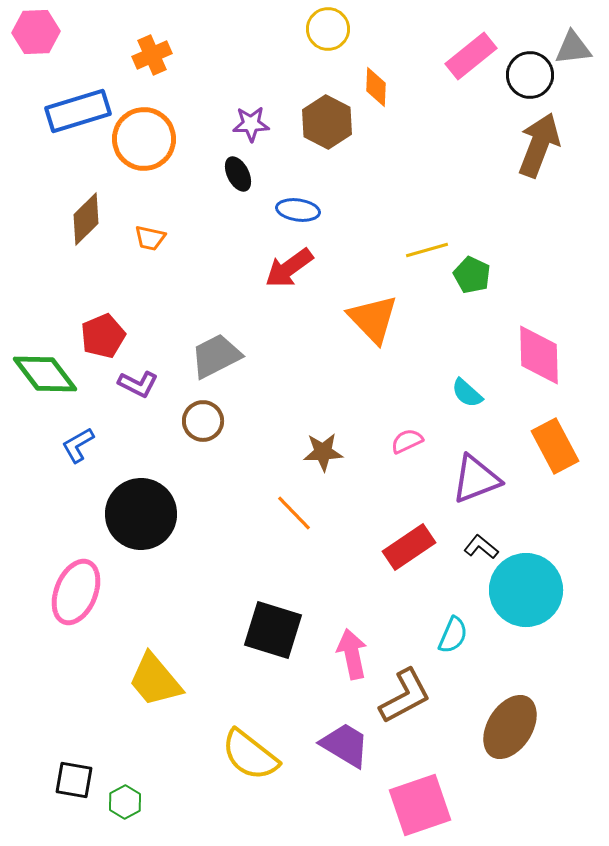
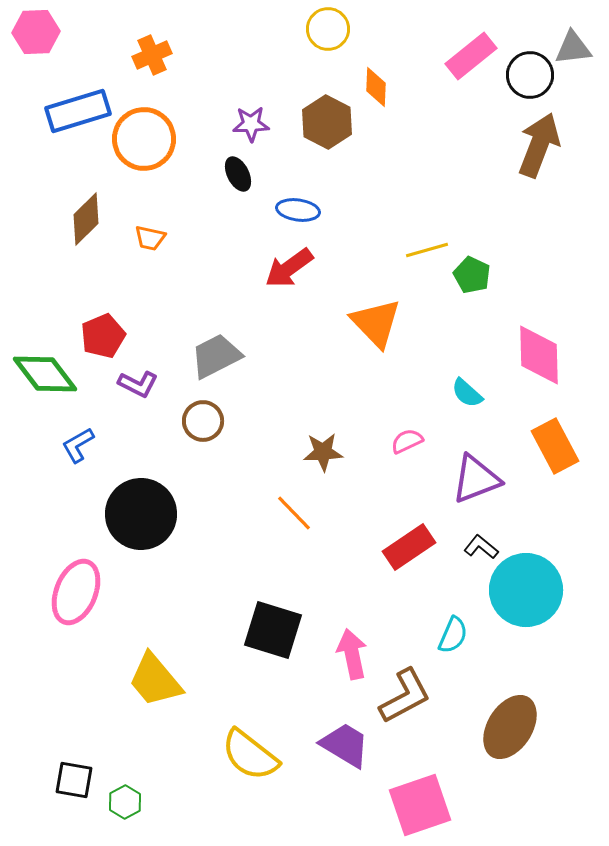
orange triangle at (373, 319): moved 3 px right, 4 px down
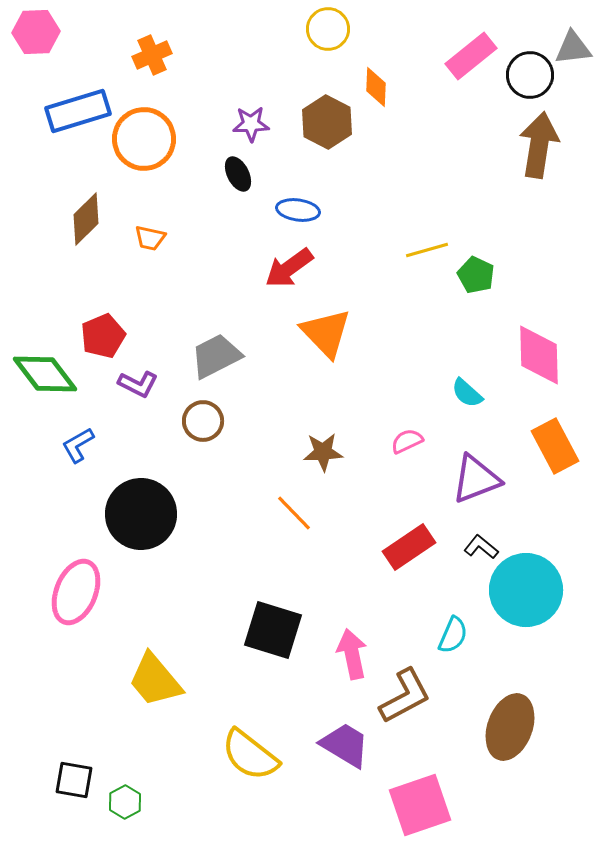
brown arrow at (539, 145): rotated 12 degrees counterclockwise
green pentagon at (472, 275): moved 4 px right
orange triangle at (376, 323): moved 50 px left, 10 px down
brown ellipse at (510, 727): rotated 12 degrees counterclockwise
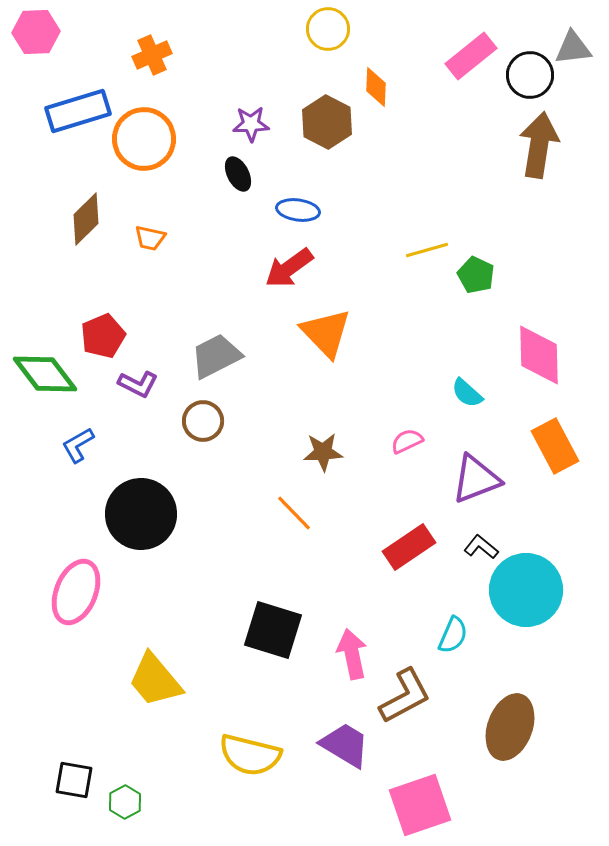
yellow semicircle at (250, 755): rotated 24 degrees counterclockwise
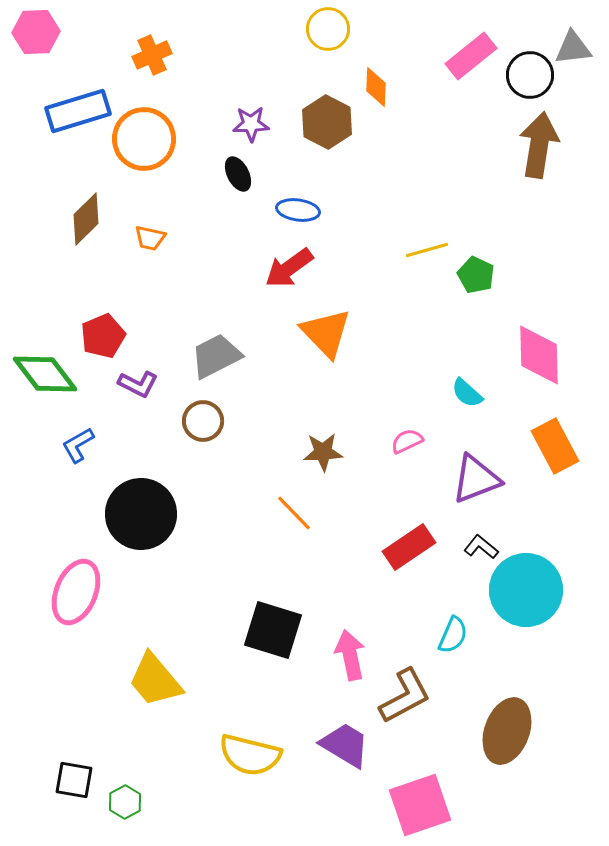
pink arrow at (352, 654): moved 2 px left, 1 px down
brown ellipse at (510, 727): moved 3 px left, 4 px down
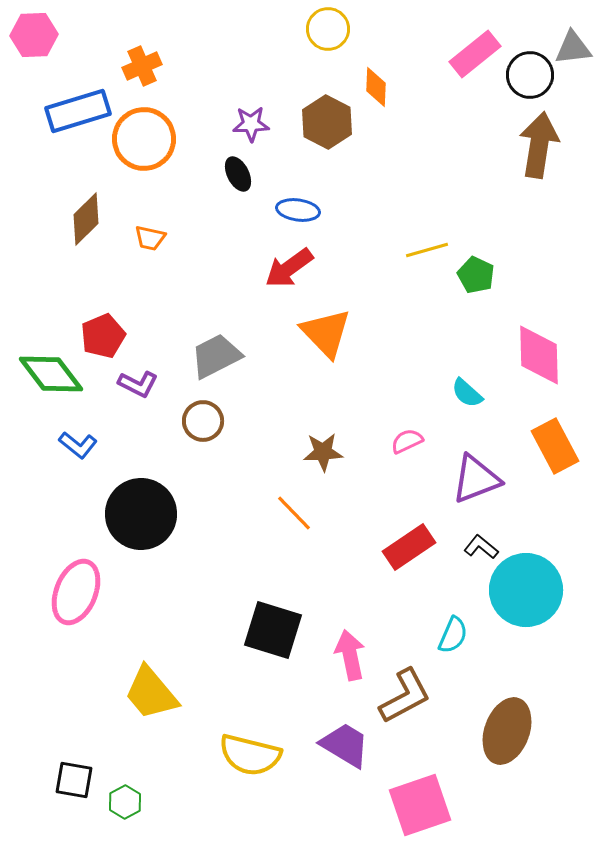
pink hexagon at (36, 32): moved 2 px left, 3 px down
orange cross at (152, 55): moved 10 px left, 11 px down
pink rectangle at (471, 56): moved 4 px right, 2 px up
green diamond at (45, 374): moved 6 px right
blue L-shape at (78, 445): rotated 111 degrees counterclockwise
yellow trapezoid at (155, 680): moved 4 px left, 13 px down
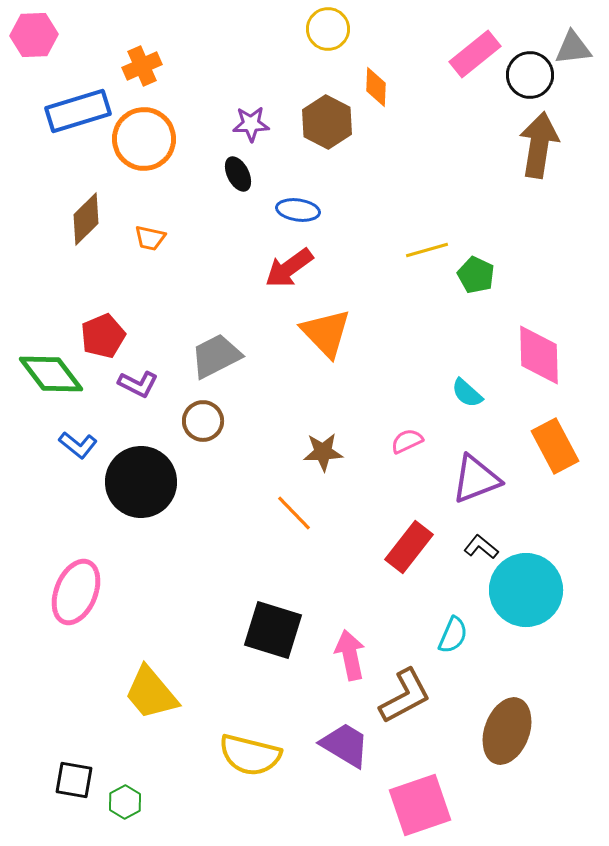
black circle at (141, 514): moved 32 px up
red rectangle at (409, 547): rotated 18 degrees counterclockwise
